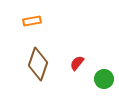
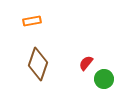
red semicircle: moved 9 px right
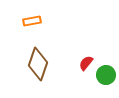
green circle: moved 2 px right, 4 px up
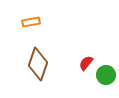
orange rectangle: moved 1 px left, 1 px down
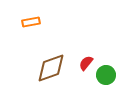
brown diamond: moved 13 px right, 4 px down; rotated 52 degrees clockwise
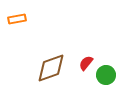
orange rectangle: moved 14 px left, 3 px up
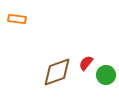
orange rectangle: rotated 18 degrees clockwise
brown diamond: moved 6 px right, 4 px down
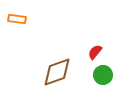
red semicircle: moved 9 px right, 11 px up
green circle: moved 3 px left
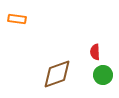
red semicircle: rotated 42 degrees counterclockwise
brown diamond: moved 2 px down
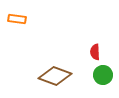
brown diamond: moved 2 px left, 2 px down; rotated 40 degrees clockwise
